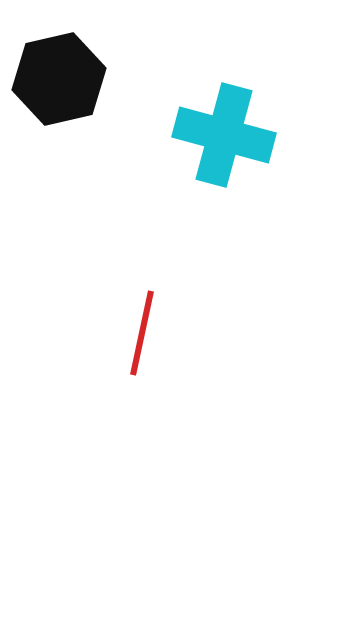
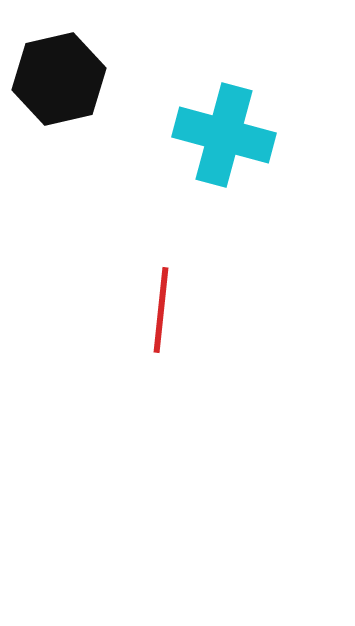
red line: moved 19 px right, 23 px up; rotated 6 degrees counterclockwise
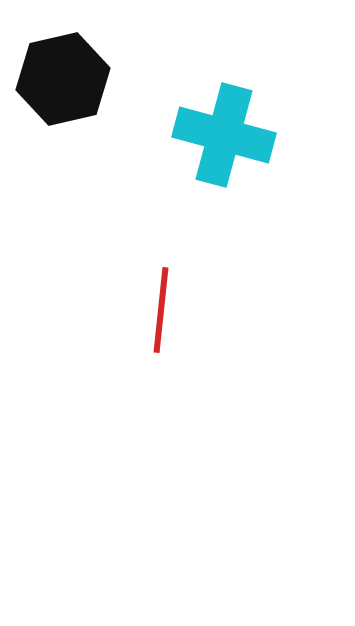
black hexagon: moved 4 px right
